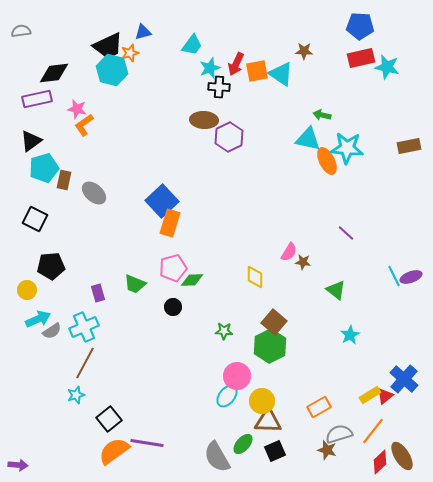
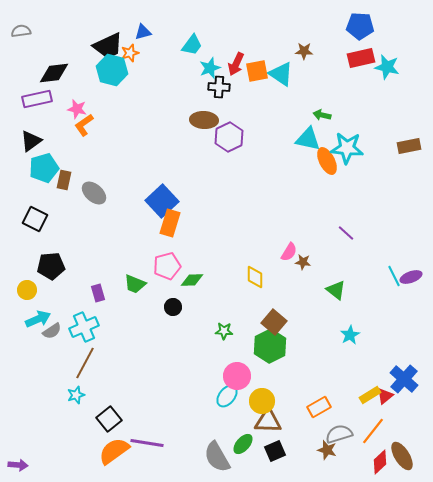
pink pentagon at (173, 268): moved 6 px left, 2 px up
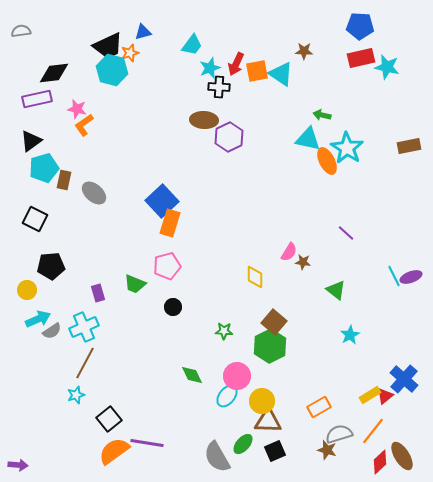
cyan star at (347, 148): rotated 28 degrees clockwise
green diamond at (192, 280): moved 95 px down; rotated 65 degrees clockwise
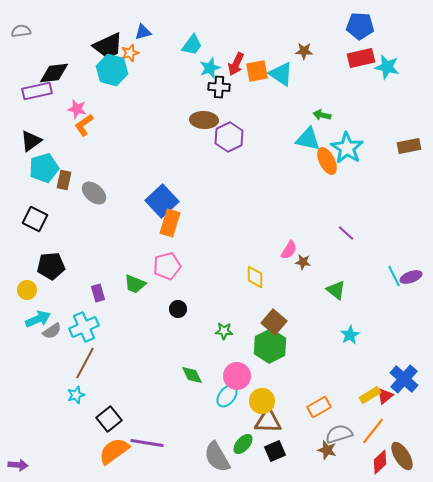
purple rectangle at (37, 99): moved 8 px up
pink semicircle at (289, 252): moved 2 px up
black circle at (173, 307): moved 5 px right, 2 px down
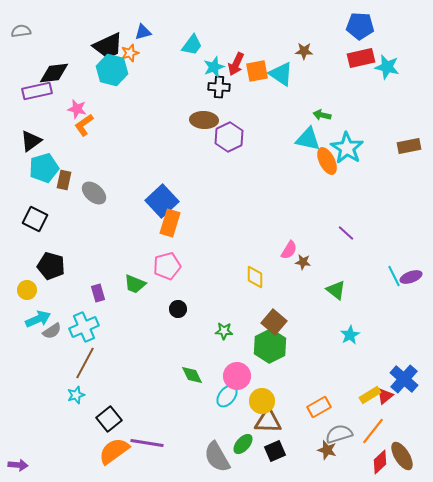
cyan star at (210, 68): moved 4 px right, 1 px up
black pentagon at (51, 266): rotated 20 degrees clockwise
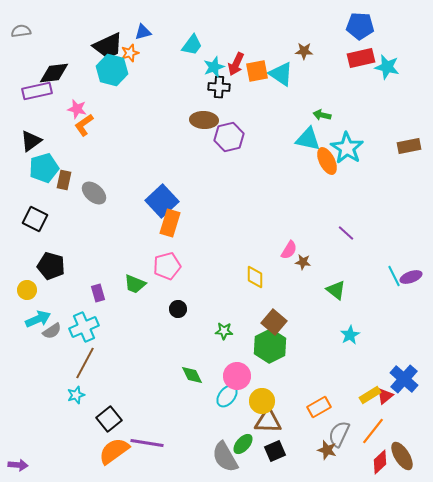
purple hexagon at (229, 137): rotated 12 degrees clockwise
gray semicircle at (339, 434): rotated 48 degrees counterclockwise
gray semicircle at (217, 457): moved 8 px right
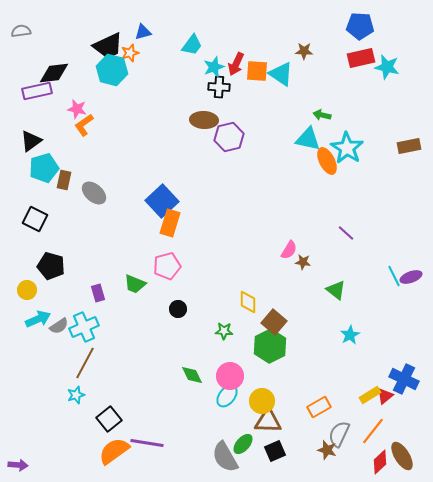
orange square at (257, 71): rotated 15 degrees clockwise
yellow diamond at (255, 277): moved 7 px left, 25 px down
gray semicircle at (52, 331): moved 7 px right, 5 px up
pink circle at (237, 376): moved 7 px left
blue cross at (404, 379): rotated 16 degrees counterclockwise
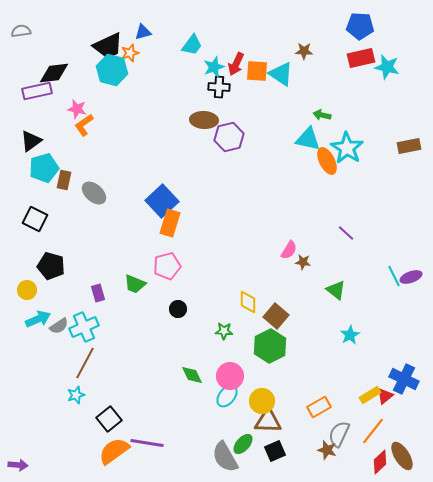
brown square at (274, 322): moved 2 px right, 6 px up
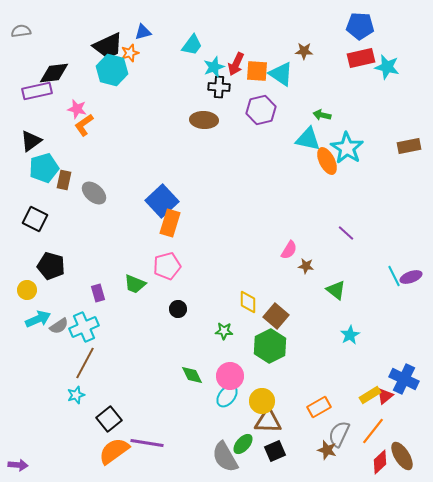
purple hexagon at (229, 137): moved 32 px right, 27 px up
brown star at (303, 262): moved 3 px right, 4 px down
